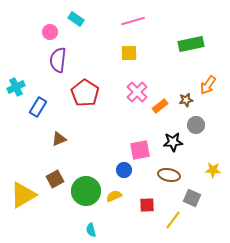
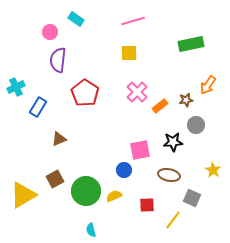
yellow star: rotated 28 degrees clockwise
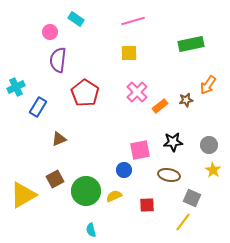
gray circle: moved 13 px right, 20 px down
yellow line: moved 10 px right, 2 px down
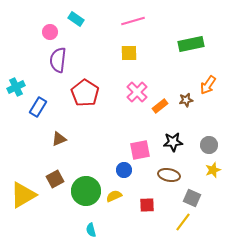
yellow star: rotated 21 degrees clockwise
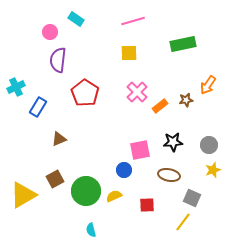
green rectangle: moved 8 px left
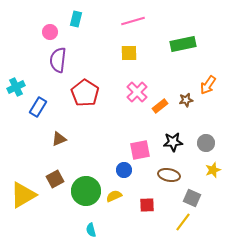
cyan rectangle: rotated 70 degrees clockwise
gray circle: moved 3 px left, 2 px up
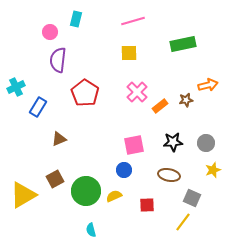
orange arrow: rotated 138 degrees counterclockwise
pink square: moved 6 px left, 5 px up
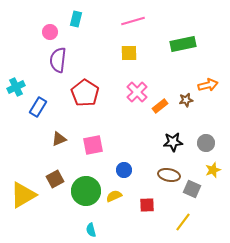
pink square: moved 41 px left
gray square: moved 9 px up
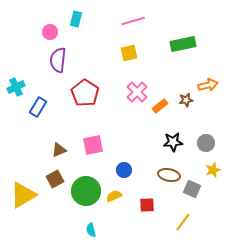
yellow square: rotated 12 degrees counterclockwise
brown triangle: moved 11 px down
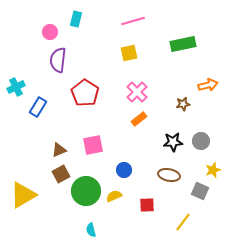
brown star: moved 3 px left, 4 px down
orange rectangle: moved 21 px left, 13 px down
gray circle: moved 5 px left, 2 px up
brown square: moved 6 px right, 5 px up
gray square: moved 8 px right, 2 px down
